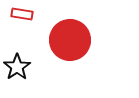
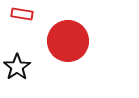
red circle: moved 2 px left, 1 px down
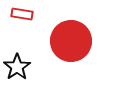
red circle: moved 3 px right
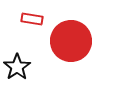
red rectangle: moved 10 px right, 5 px down
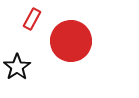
red rectangle: rotated 70 degrees counterclockwise
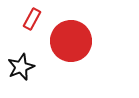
black star: moved 4 px right; rotated 12 degrees clockwise
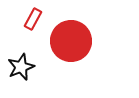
red rectangle: moved 1 px right
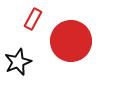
black star: moved 3 px left, 5 px up
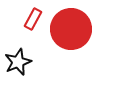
red circle: moved 12 px up
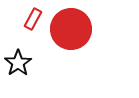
black star: moved 1 px down; rotated 12 degrees counterclockwise
